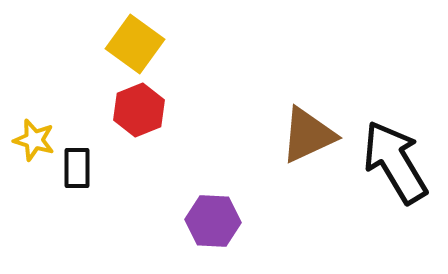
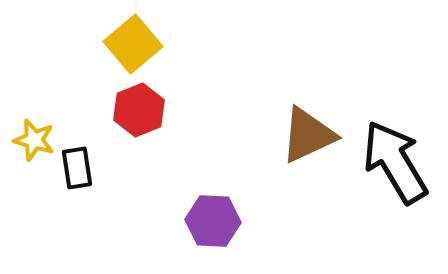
yellow square: moved 2 px left; rotated 14 degrees clockwise
black rectangle: rotated 9 degrees counterclockwise
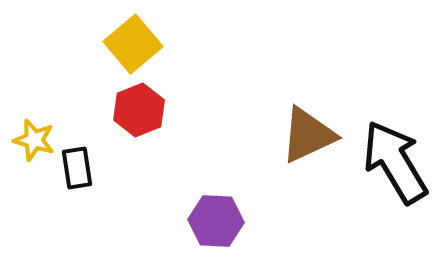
purple hexagon: moved 3 px right
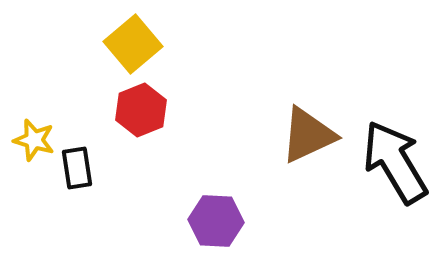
red hexagon: moved 2 px right
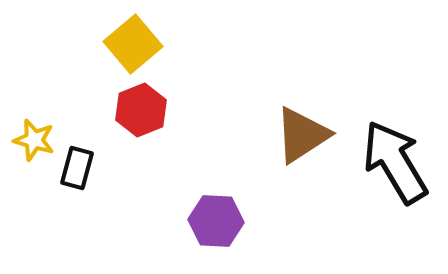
brown triangle: moved 6 px left; rotated 8 degrees counterclockwise
black rectangle: rotated 24 degrees clockwise
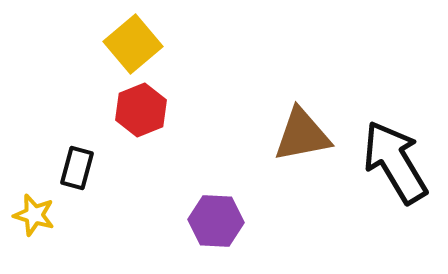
brown triangle: rotated 22 degrees clockwise
yellow star: moved 75 px down
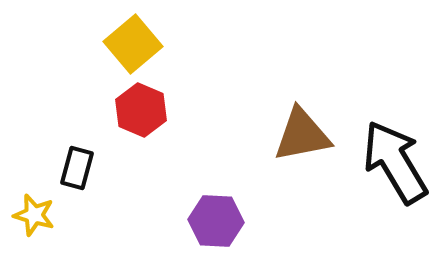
red hexagon: rotated 15 degrees counterclockwise
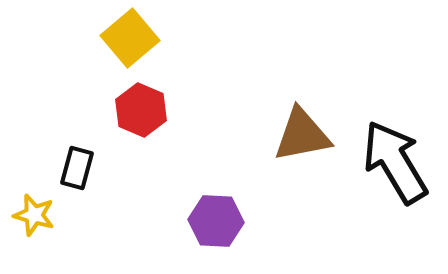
yellow square: moved 3 px left, 6 px up
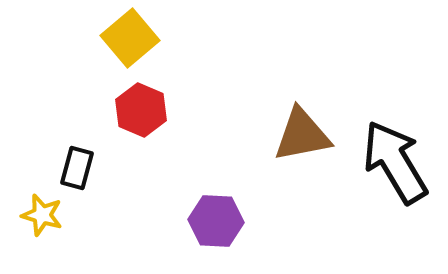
yellow star: moved 8 px right
